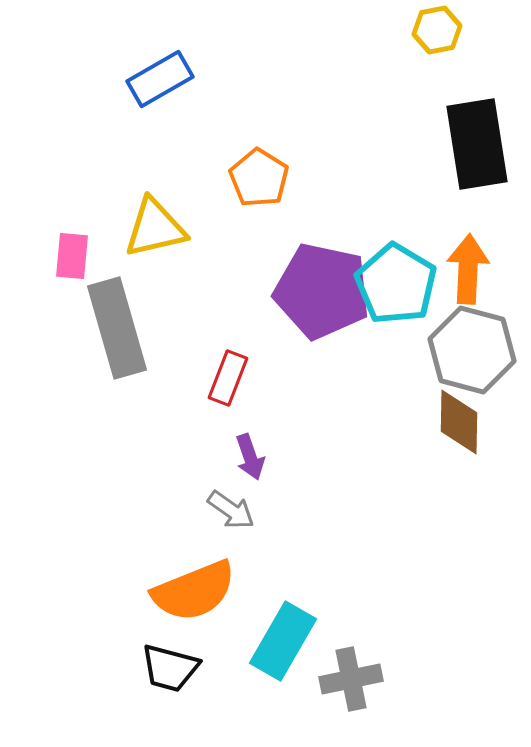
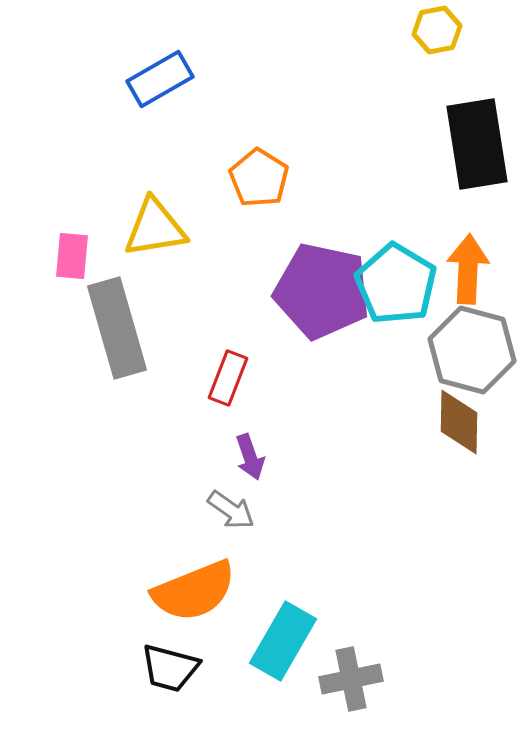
yellow triangle: rotated 4 degrees clockwise
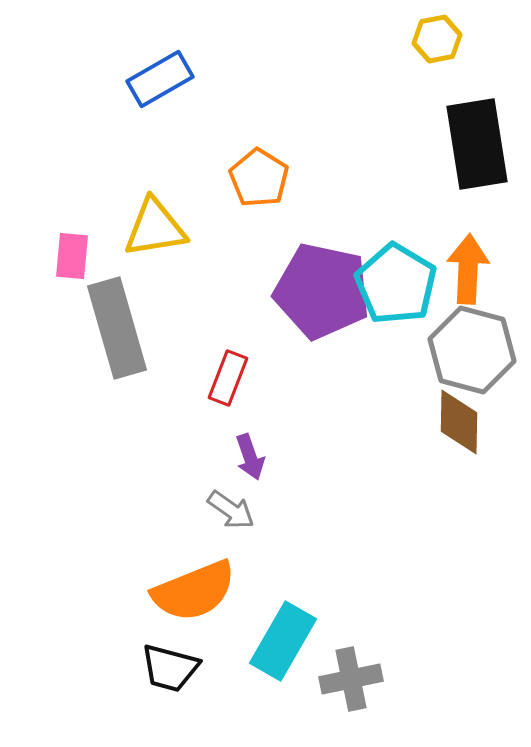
yellow hexagon: moved 9 px down
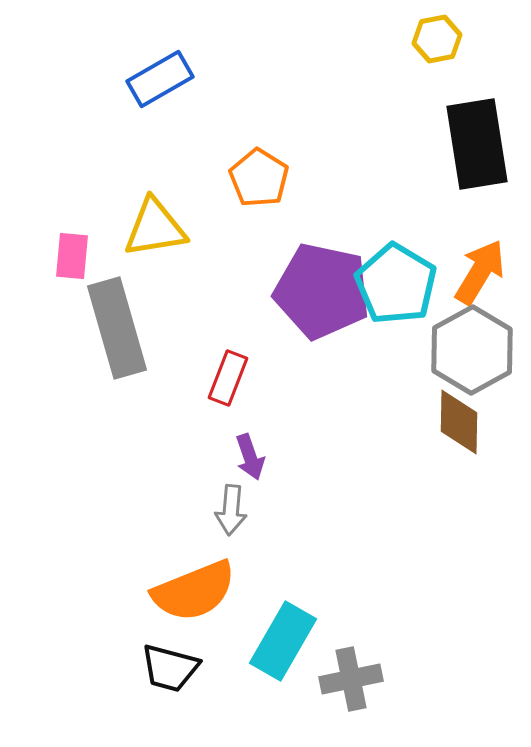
orange arrow: moved 12 px right, 3 px down; rotated 28 degrees clockwise
gray hexagon: rotated 16 degrees clockwise
gray arrow: rotated 60 degrees clockwise
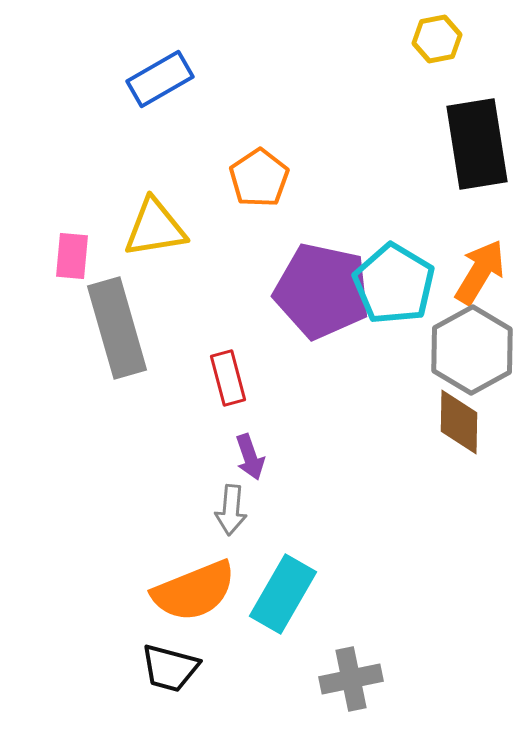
orange pentagon: rotated 6 degrees clockwise
cyan pentagon: moved 2 px left
red rectangle: rotated 36 degrees counterclockwise
cyan rectangle: moved 47 px up
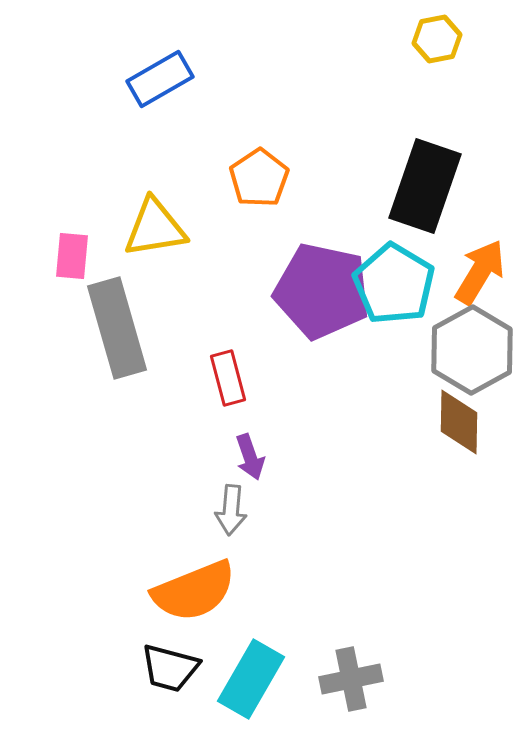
black rectangle: moved 52 px left, 42 px down; rotated 28 degrees clockwise
cyan rectangle: moved 32 px left, 85 px down
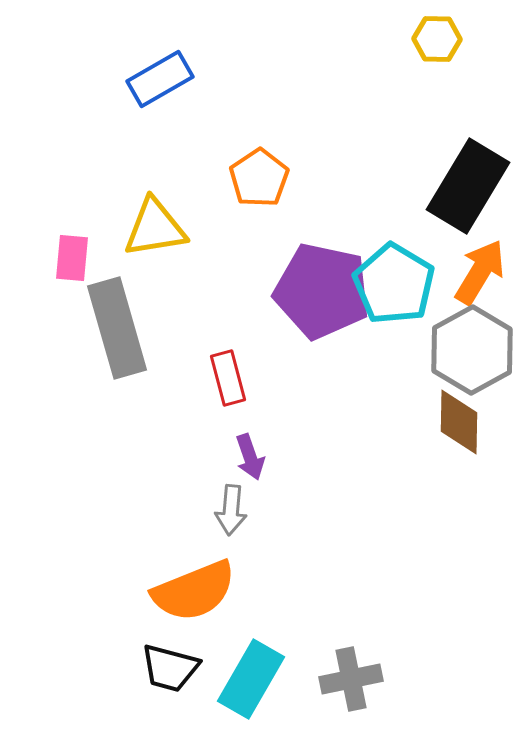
yellow hexagon: rotated 12 degrees clockwise
black rectangle: moved 43 px right; rotated 12 degrees clockwise
pink rectangle: moved 2 px down
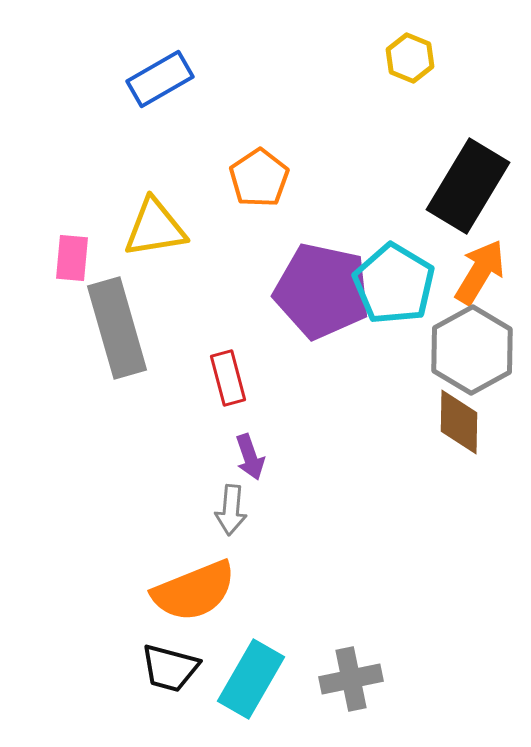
yellow hexagon: moved 27 px left, 19 px down; rotated 21 degrees clockwise
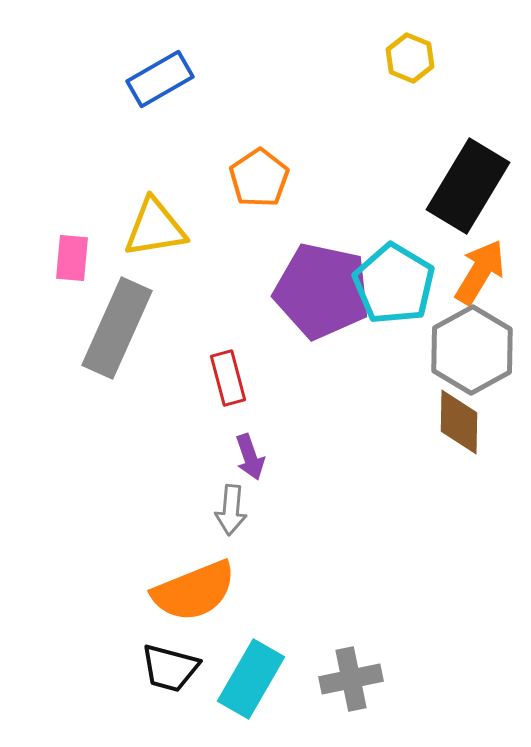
gray rectangle: rotated 40 degrees clockwise
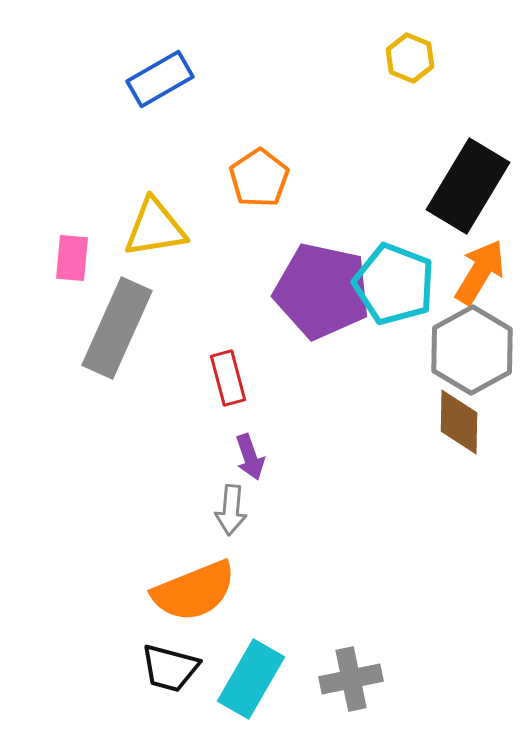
cyan pentagon: rotated 10 degrees counterclockwise
